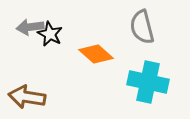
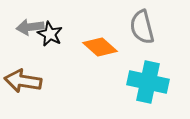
orange diamond: moved 4 px right, 7 px up
brown arrow: moved 4 px left, 16 px up
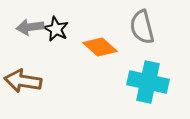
black star: moved 6 px right, 5 px up
